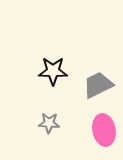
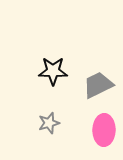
gray star: rotated 20 degrees counterclockwise
pink ellipse: rotated 12 degrees clockwise
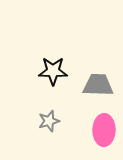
gray trapezoid: rotated 28 degrees clockwise
gray star: moved 2 px up
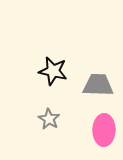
black star: rotated 12 degrees clockwise
gray star: moved 2 px up; rotated 25 degrees counterclockwise
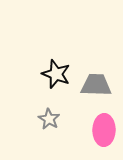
black star: moved 3 px right, 3 px down; rotated 8 degrees clockwise
gray trapezoid: moved 2 px left
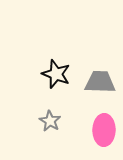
gray trapezoid: moved 4 px right, 3 px up
gray star: moved 1 px right, 2 px down
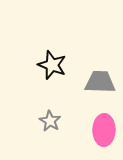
black star: moved 4 px left, 9 px up
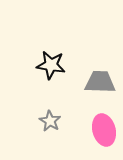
black star: moved 1 px left; rotated 12 degrees counterclockwise
pink ellipse: rotated 16 degrees counterclockwise
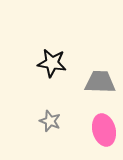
black star: moved 1 px right, 2 px up
gray star: rotated 10 degrees counterclockwise
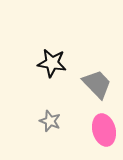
gray trapezoid: moved 3 px left, 2 px down; rotated 44 degrees clockwise
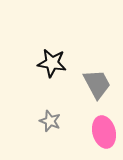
gray trapezoid: rotated 16 degrees clockwise
pink ellipse: moved 2 px down
